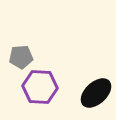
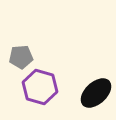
purple hexagon: rotated 12 degrees clockwise
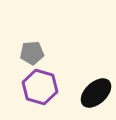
gray pentagon: moved 11 px right, 4 px up
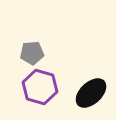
black ellipse: moved 5 px left
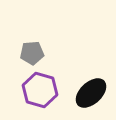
purple hexagon: moved 3 px down
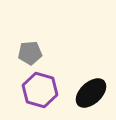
gray pentagon: moved 2 px left
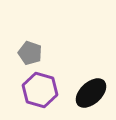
gray pentagon: rotated 25 degrees clockwise
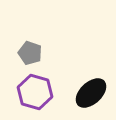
purple hexagon: moved 5 px left, 2 px down
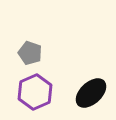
purple hexagon: rotated 20 degrees clockwise
